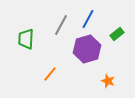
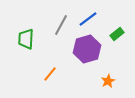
blue line: rotated 24 degrees clockwise
orange star: rotated 24 degrees clockwise
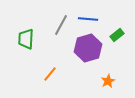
blue line: rotated 42 degrees clockwise
green rectangle: moved 1 px down
purple hexagon: moved 1 px right, 1 px up
